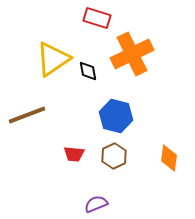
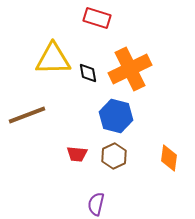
orange cross: moved 2 px left, 15 px down
yellow triangle: rotated 33 degrees clockwise
black diamond: moved 2 px down
red trapezoid: moved 3 px right
purple semicircle: rotated 55 degrees counterclockwise
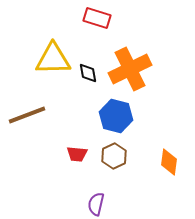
orange diamond: moved 4 px down
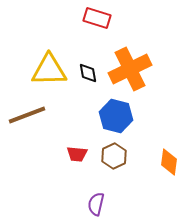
yellow triangle: moved 4 px left, 11 px down
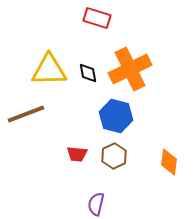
brown line: moved 1 px left, 1 px up
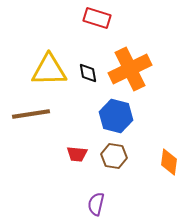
brown line: moved 5 px right; rotated 12 degrees clockwise
brown hexagon: rotated 25 degrees counterclockwise
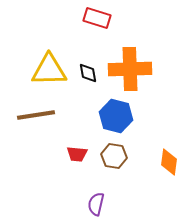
orange cross: rotated 24 degrees clockwise
brown line: moved 5 px right, 1 px down
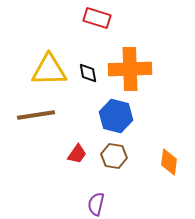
red trapezoid: rotated 60 degrees counterclockwise
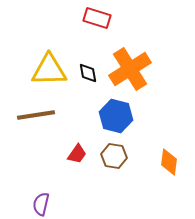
orange cross: rotated 30 degrees counterclockwise
purple semicircle: moved 55 px left
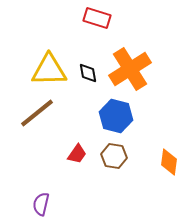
brown line: moved 1 px right, 2 px up; rotated 30 degrees counterclockwise
